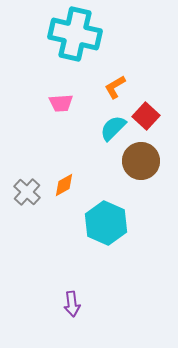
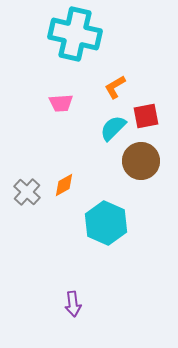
red square: rotated 36 degrees clockwise
purple arrow: moved 1 px right
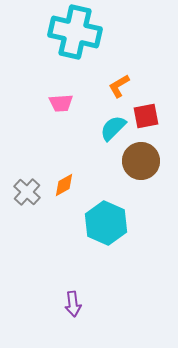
cyan cross: moved 2 px up
orange L-shape: moved 4 px right, 1 px up
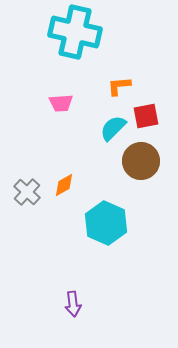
orange L-shape: rotated 25 degrees clockwise
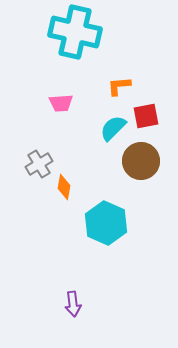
orange diamond: moved 2 px down; rotated 50 degrees counterclockwise
gray cross: moved 12 px right, 28 px up; rotated 16 degrees clockwise
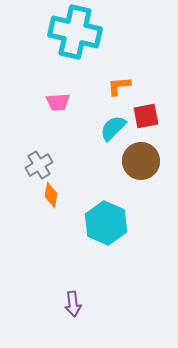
pink trapezoid: moved 3 px left, 1 px up
gray cross: moved 1 px down
orange diamond: moved 13 px left, 8 px down
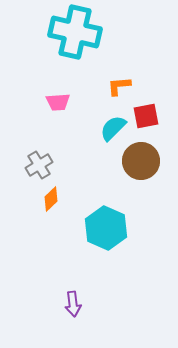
orange diamond: moved 4 px down; rotated 35 degrees clockwise
cyan hexagon: moved 5 px down
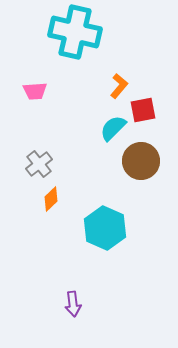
orange L-shape: rotated 135 degrees clockwise
pink trapezoid: moved 23 px left, 11 px up
red square: moved 3 px left, 6 px up
gray cross: moved 1 px up; rotated 8 degrees counterclockwise
cyan hexagon: moved 1 px left
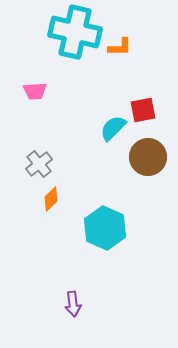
orange L-shape: moved 1 px right, 39 px up; rotated 50 degrees clockwise
brown circle: moved 7 px right, 4 px up
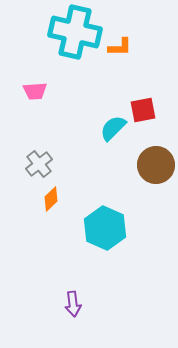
brown circle: moved 8 px right, 8 px down
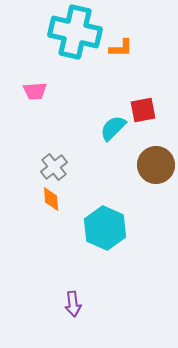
orange L-shape: moved 1 px right, 1 px down
gray cross: moved 15 px right, 3 px down
orange diamond: rotated 50 degrees counterclockwise
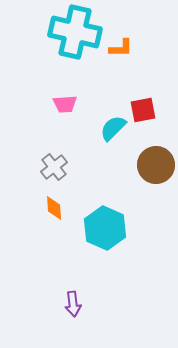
pink trapezoid: moved 30 px right, 13 px down
orange diamond: moved 3 px right, 9 px down
